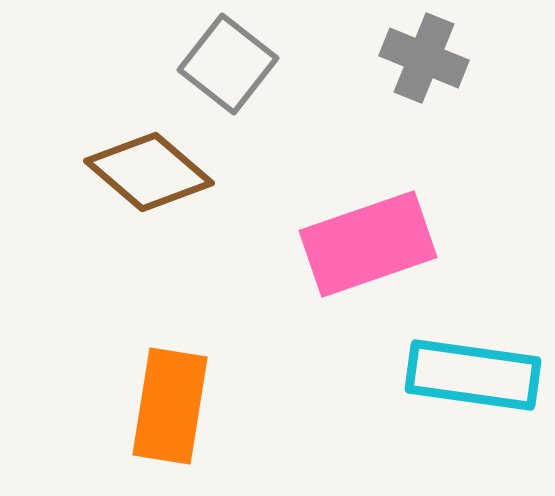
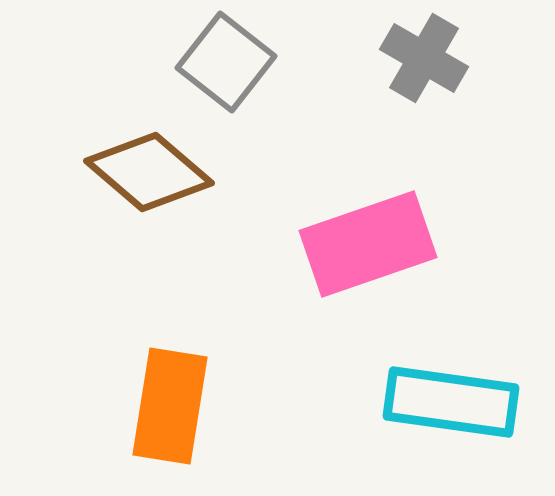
gray cross: rotated 8 degrees clockwise
gray square: moved 2 px left, 2 px up
cyan rectangle: moved 22 px left, 27 px down
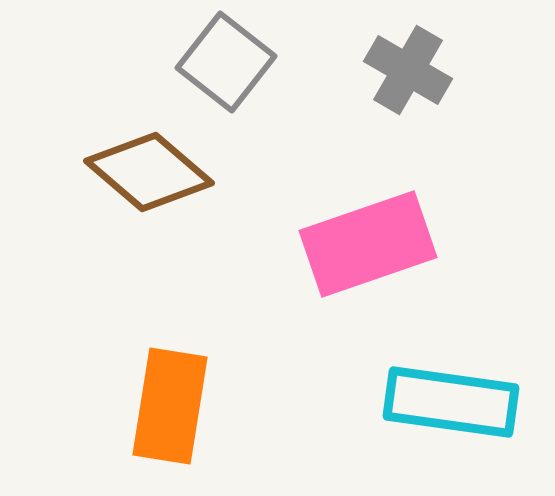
gray cross: moved 16 px left, 12 px down
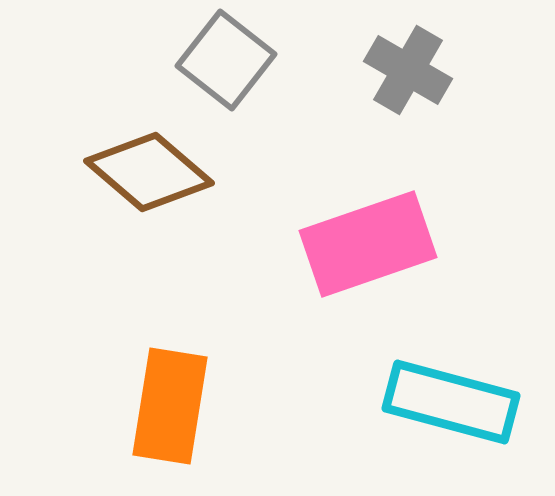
gray square: moved 2 px up
cyan rectangle: rotated 7 degrees clockwise
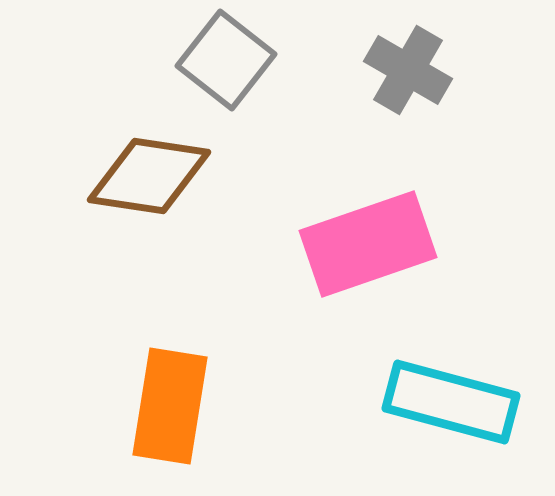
brown diamond: moved 4 px down; rotated 32 degrees counterclockwise
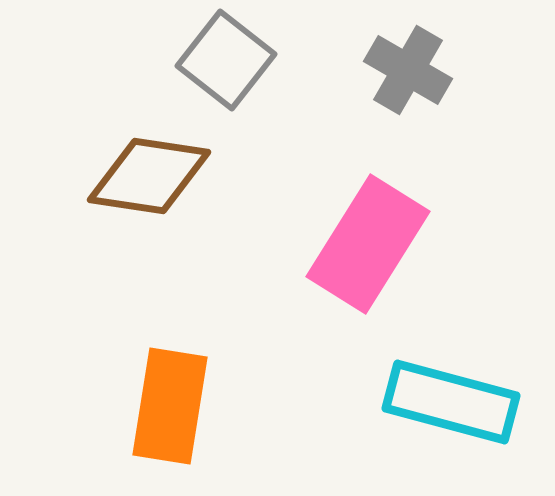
pink rectangle: rotated 39 degrees counterclockwise
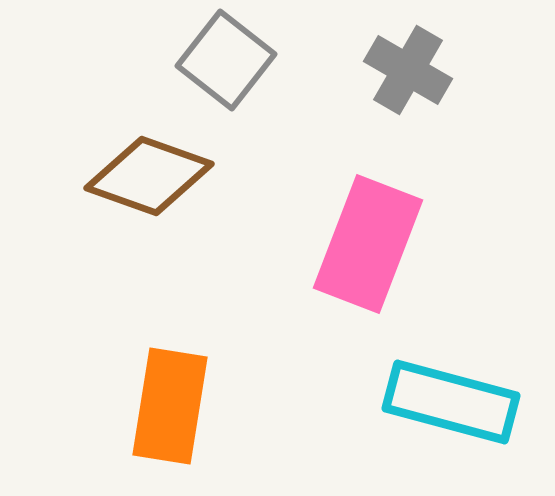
brown diamond: rotated 11 degrees clockwise
pink rectangle: rotated 11 degrees counterclockwise
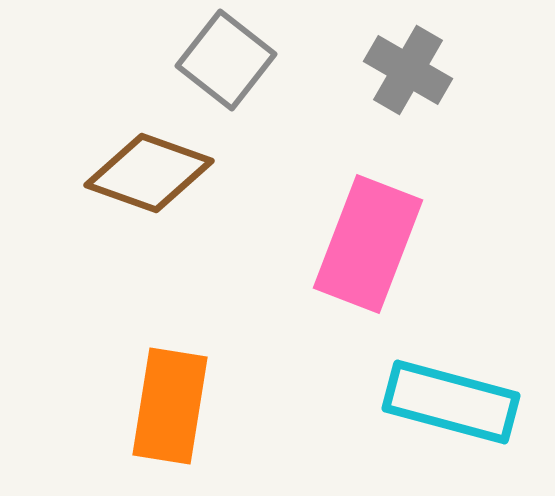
brown diamond: moved 3 px up
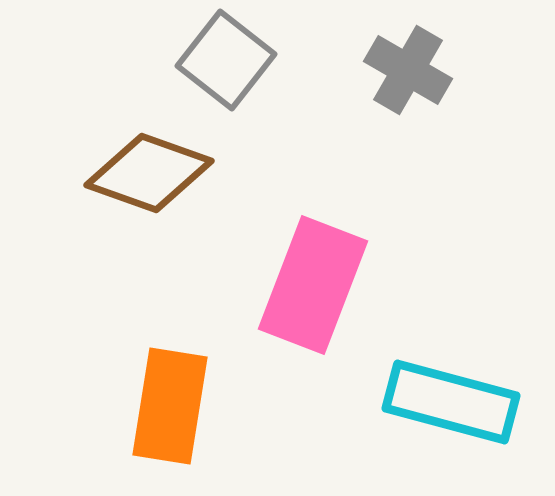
pink rectangle: moved 55 px left, 41 px down
